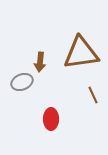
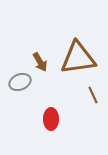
brown triangle: moved 3 px left, 5 px down
brown arrow: rotated 36 degrees counterclockwise
gray ellipse: moved 2 px left
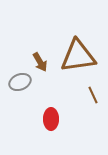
brown triangle: moved 2 px up
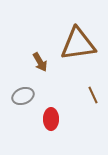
brown triangle: moved 12 px up
gray ellipse: moved 3 px right, 14 px down
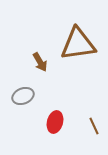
brown line: moved 1 px right, 31 px down
red ellipse: moved 4 px right, 3 px down; rotated 15 degrees clockwise
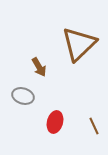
brown triangle: moved 1 px right; rotated 36 degrees counterclockwise
brown arrow: moved 1 px left, 5 px down
gray ellipse: rotated 40 degrees clockwise
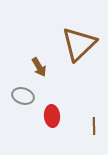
red ellipse: moved 3 px left, 6 px up; rotated 20 degrees counterclockwise
brown line: rotated 24 degrees clockwise
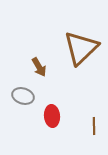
brown triangle: moved 2 px right, 4 px down
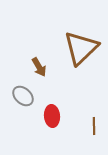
gray ellipse: rotated 25 degrees clockwise
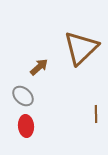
brown arrow: rotated 102 degrees counterclockwise
red ellipse: moved 26 px left, 10 px down
brown line: moved 2 px right, 12 px up
